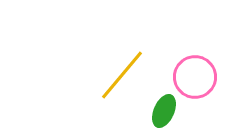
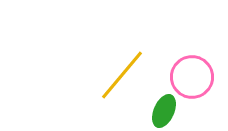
pink circle: moved 3 px left
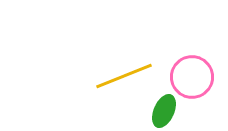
yellow line: moved 2 px right, 1 px down; rotated 28 degrees clockwise
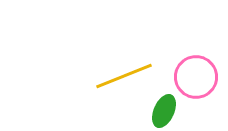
pink circle: moved 4 px right
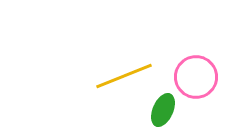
green ellipse: moved 1 px left, 1 px up
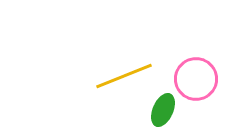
pink circle: moved 2 px down
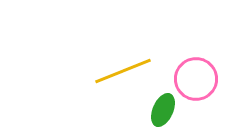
yellow line: moved 1 px left, 5 px up
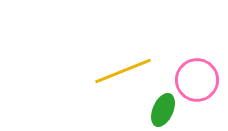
pink circle: moved 1 px right, 1 px down
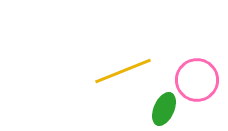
green ellipse: moved 1 px right, 1 px up
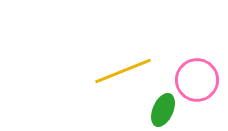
green ellipse: moved 1 px left, 1 px down
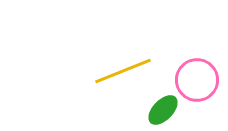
green ellipse: rotated 20 degrees clockwise
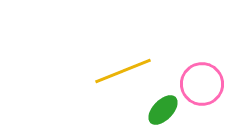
pink circle: moved 5 px right, 4 px down
